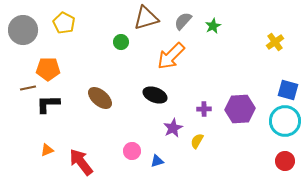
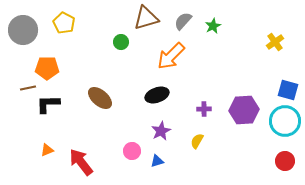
orange pentagon: moved 1 px left, 1 px up
black ellipse: moved 2 px right; rotated 40 degrees counterclockwise
purple hexagon: moved 4 px right, 1 px down
purple star: moved 12 px left, 3 px down
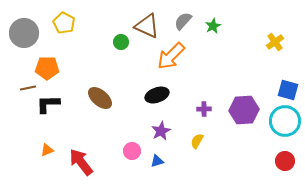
brown triangle: moved 1 px right, 8 px down; rotated 40 degrees clockwise
gray circle: moved 1 px right, 3 px down
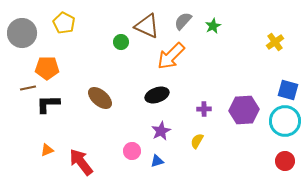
gray circle: moved 2 px left
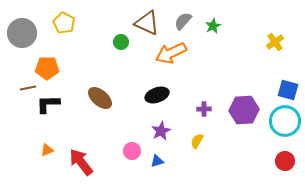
brown triangle: moved 3 px up
orange arrow: moved 3 px up; rotated 20 degrees clockwise
